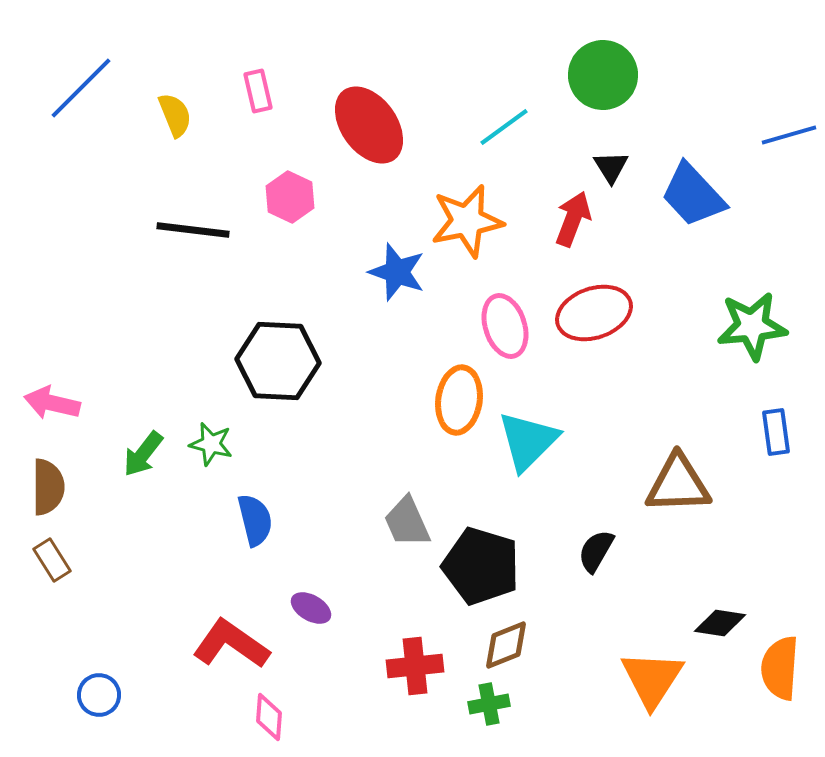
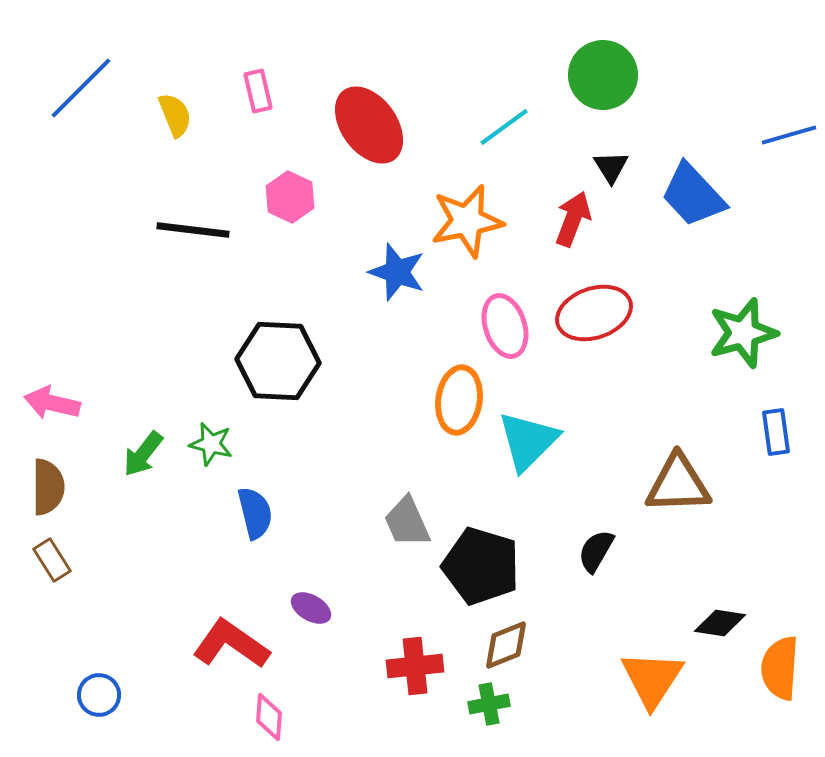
green star at (752, 326): moved 9 px left, 7 px down; rotated 10 degrees counterclockwise
blue semicircle at (255, 520): moved 7 px up
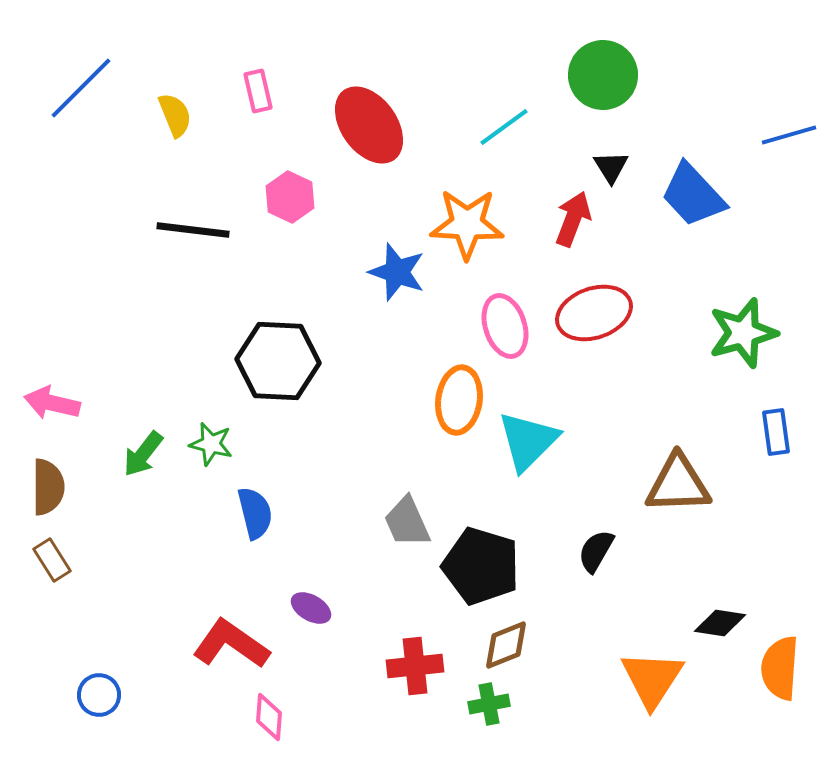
orange star at (467, 221): moved 3 px down; rotated 14 degrees clockwise
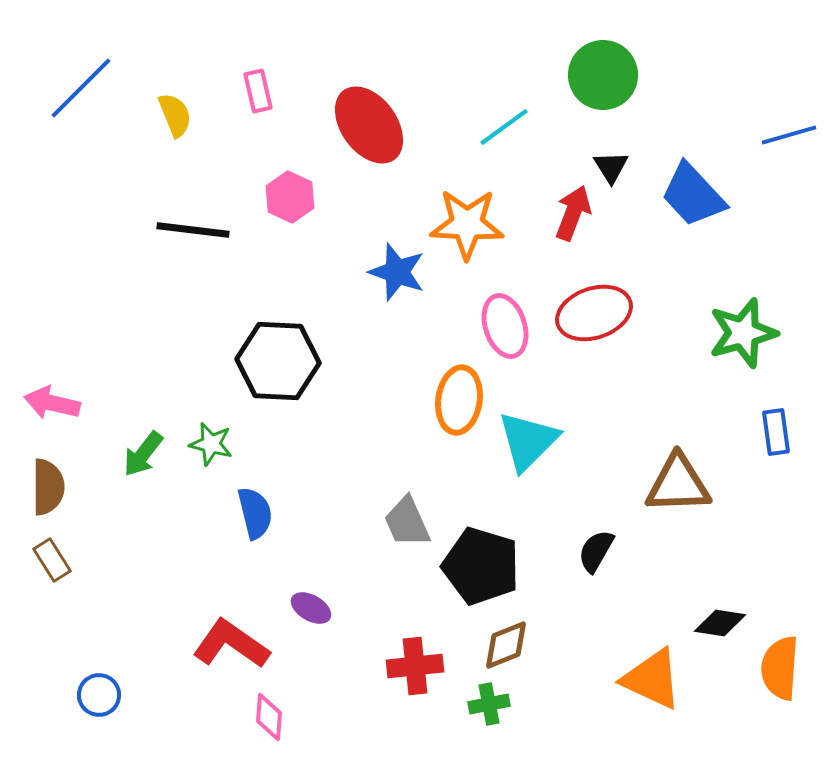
red arrow at (573, 219): moved 6 px up
orange triangle at (652, 679): rotated 38 degrees counterclockwise
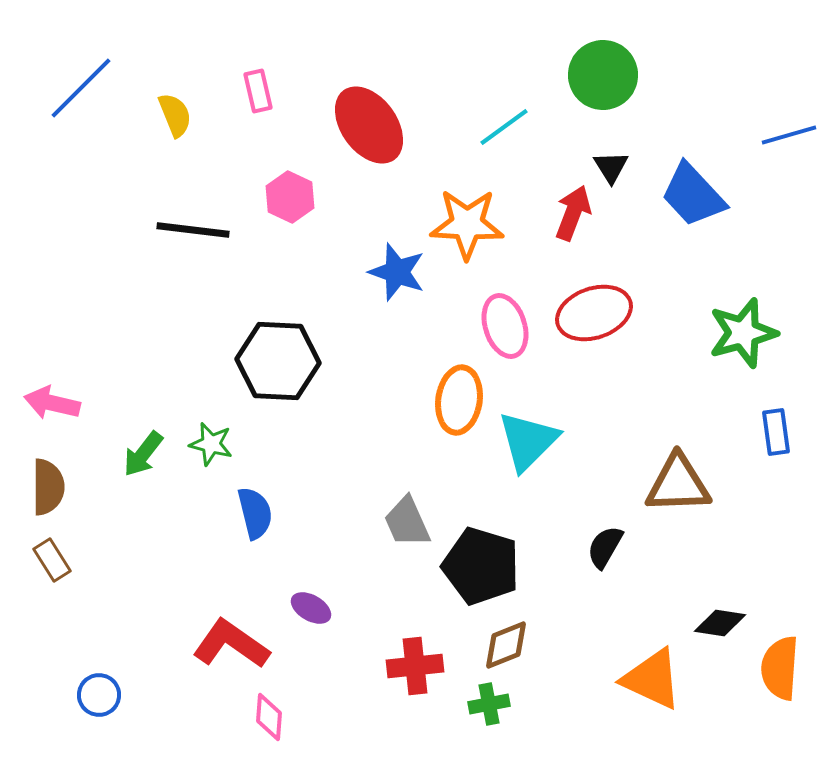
black semicircle at (596, 551): moved 9 px right, 4 px up
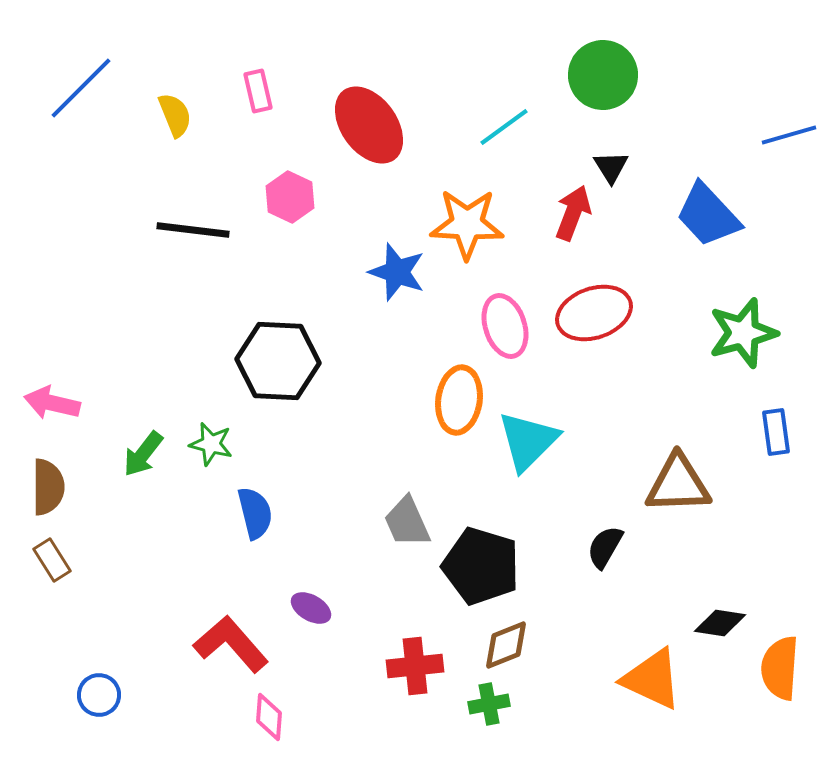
blue trapezoid at (693, 195): moved 15 px right, 20 px down
red L-shape at (231, 644): rotated 14 degrees clockwise
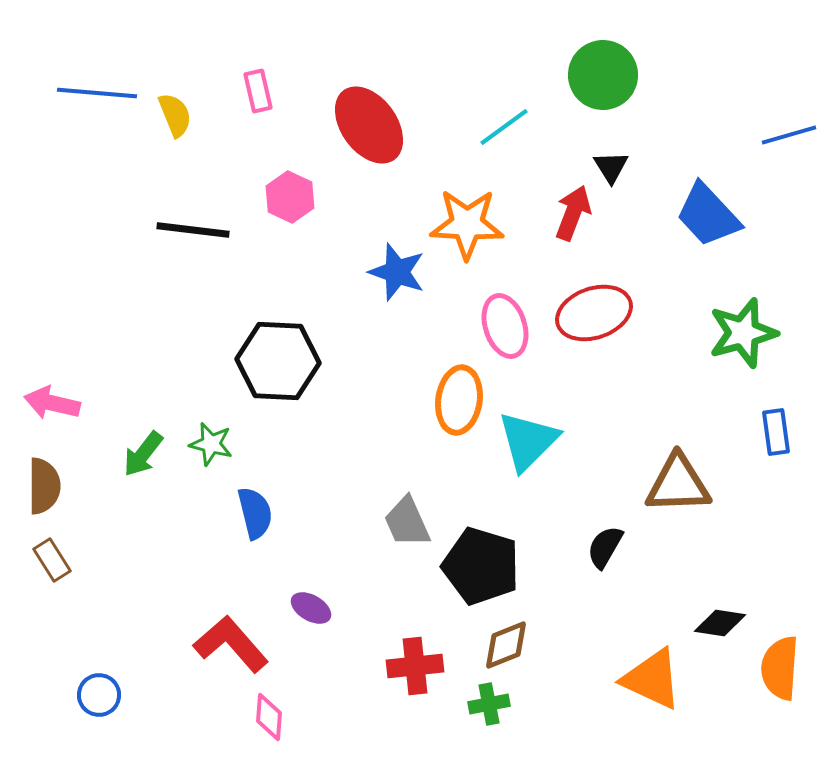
blue line at (81, 88): moved 16 px right, 5 px down; rotated 50 degrees clockwise
brown semicircle at (48, 487): moved 4 px left, 1 px up
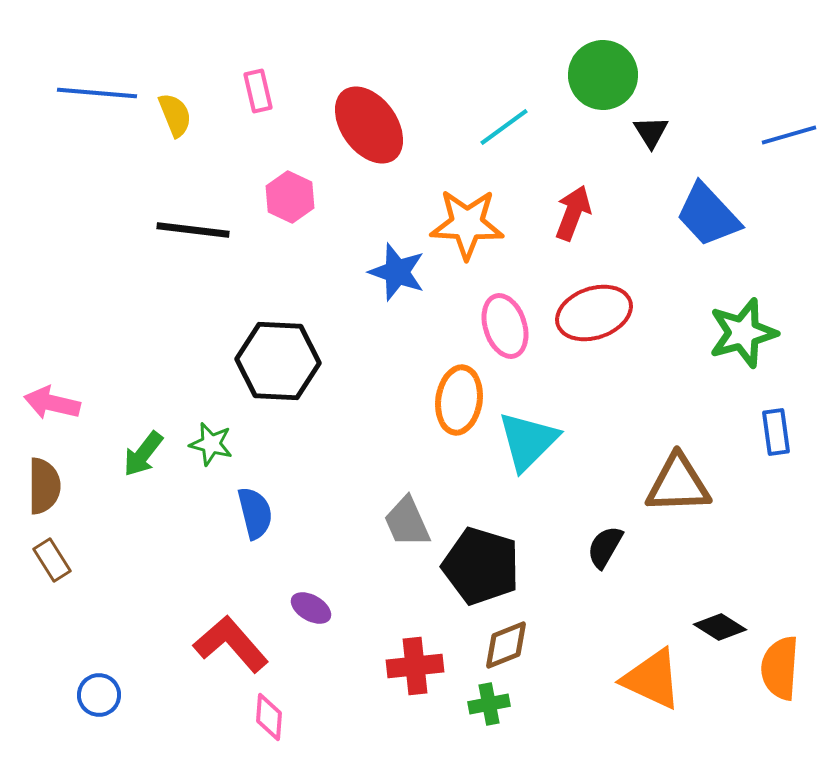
black triangle at (611, 167): moved 40 px right, 35 px up
black diamond at (720, 623): moved 4 px down; rotated 24 degrees clockwise
